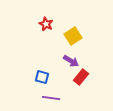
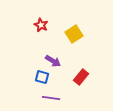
red star: moved 5 px left, 1 px down
yellow square: moved 1 px right, 2 px up
purple arrow: moved 18 px left
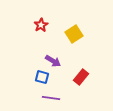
red star: rotated 16 degrees clockwise
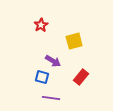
yellow square: moved 7 px down; rotated 18 degrees clockwise
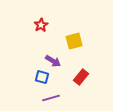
purple line: rotated 24 degrees counterclockwise
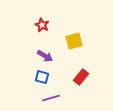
red star: moved 1 px right; rotated 16 degrees counterclockwise
purple arrow: moved 8 px left, 5 px up
